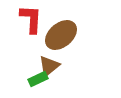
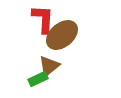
red L-shape: moved 12 px right
brown ellipse: moved 1 px right
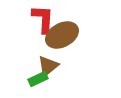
brown ellipse: rotated 12 degrees clockwise
brown triangle: moved 1 px left
